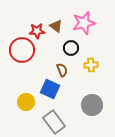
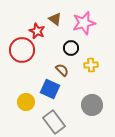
brown triangle: moved 1 px left, 7 px up
red star: rotated 28 degrees clockwise
brown semicircle: rotated 24 degrees counterclockwise
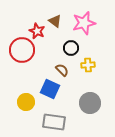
brown triangle: moved 2 px down
yellow cross: moved 3 px left
gray circle: moved 2 px left, 2 px up
gray rectangle: rotated 45 degrees counterclockwise
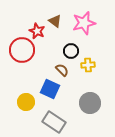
black circle: moved 3 px down
gray rectangle: rotated 25 degrees clockwise
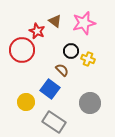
yellow cross: moved 6 px up; rotated 24 degrees clockwise
blue square: rotated 12 degrees clockwise
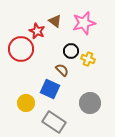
red circle: moved 1 px left, 1 px up
blue square: rotated 12 degrees counterclockwise
yellow circle: moved 1 px down
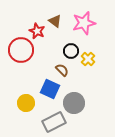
red circle: moved 1 px down
yellow cross: rotated 24 degrees clockwise
gray circle: moved 16 px left
gray rectangle: rotated 60 degrees counterclockwise
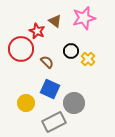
pink star: moved 5 px up
red circle: moved 1 px up
brown semicircle: moved 15 px left, 8 px up
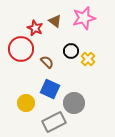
red star: moved 2 px left, 3 px up
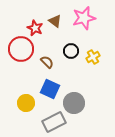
yellow cross: moved 5 px right, 2 px up; rotated 16 degrees clockwise
